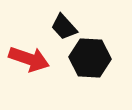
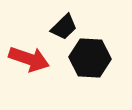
black trapezoid: rotated 92 degrees counterclockwise
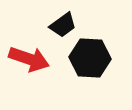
black trapezoid: moved 1 px left, 2 px up; rotated 8 degrees clockwise
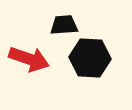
black trapezoid: moved 1 px right; rotated 148 degrees counterclockwise
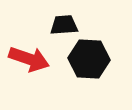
black hexagon: moved 1 px left, 1 px down
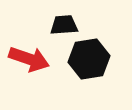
black hexagon: rotated 12 degrees counterclockwise
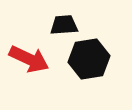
red arrow: rotated 6 degrees clockwise
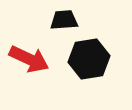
black trapezoid: moved 5 px up
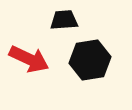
black hexagon: moved 1 px right, 1 px down
